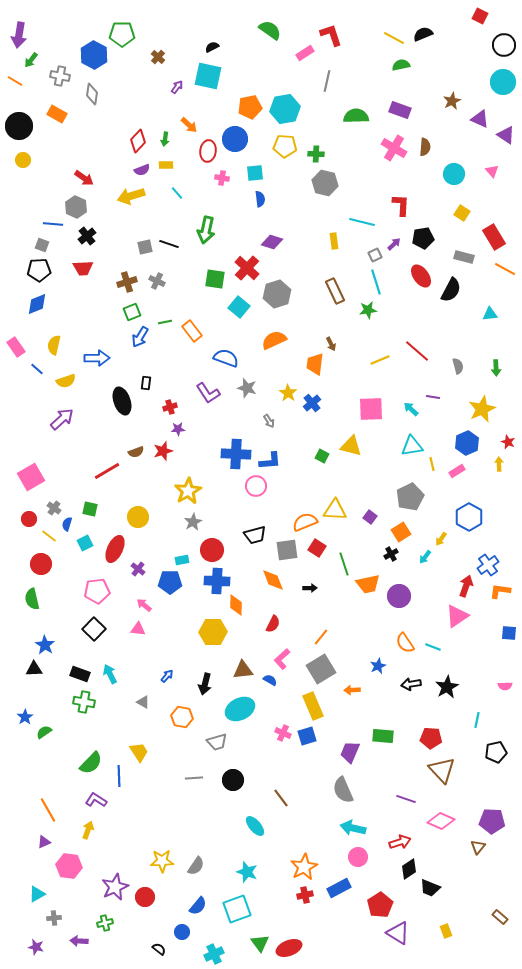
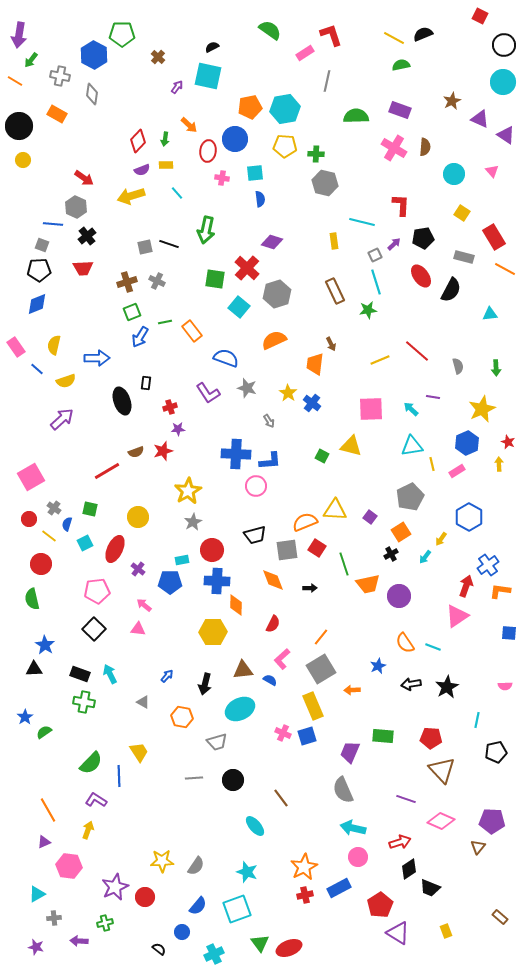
blue cross at (312, 403): rotated 12 degrees counterclockwise
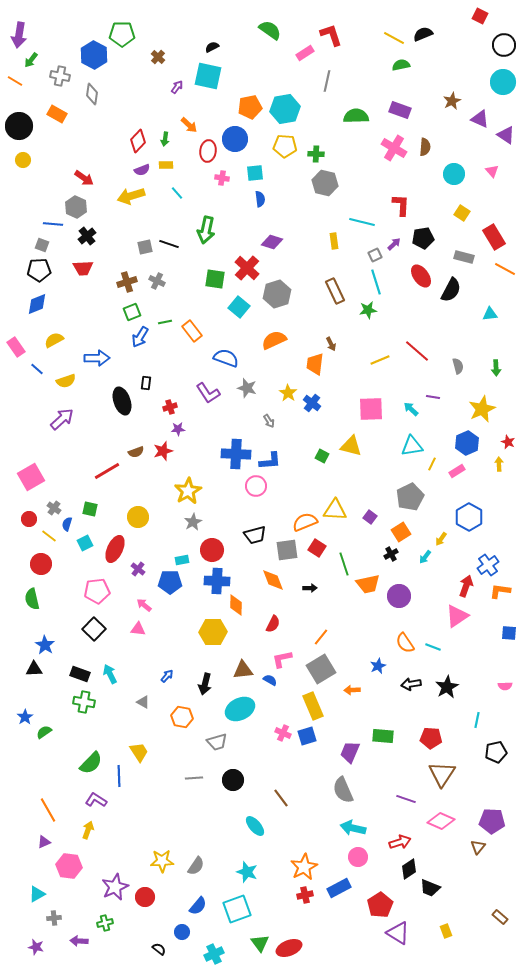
yellow semicircle at (54, 345): moved 5 px up; rotated 48 degrees clockwise
yellow line at (432, 464): rotated 40 degrees clockwise
pink L-shape at (282, 659): rotated 30 degrees clockwise
brown triangle at (442, 770): moved 4 px down; rotated 16 degrees clockwise
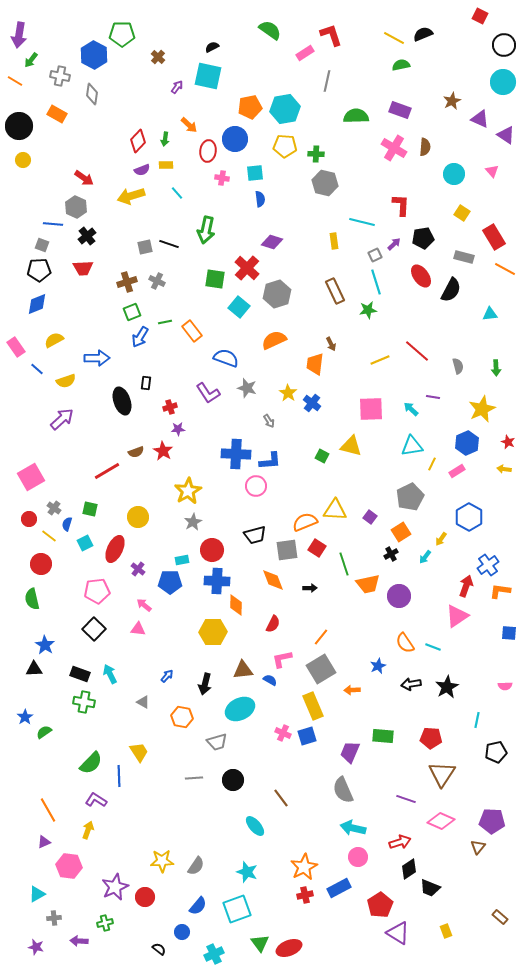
red star at (163, 451): rotated 24 degrees counterclockwise
yellow arrow at (499, 464): moved 5 px right, 5 px down; rotated 80 degrees counterclockwise
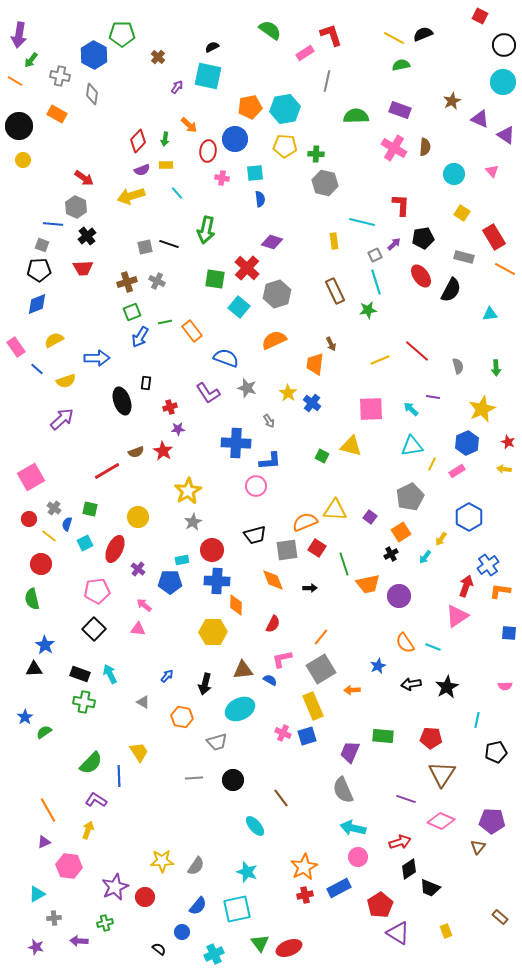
blue cross at (236, 454): moved 11 px up
cyan square at (237, 909): rotated 8 degrees clockwise
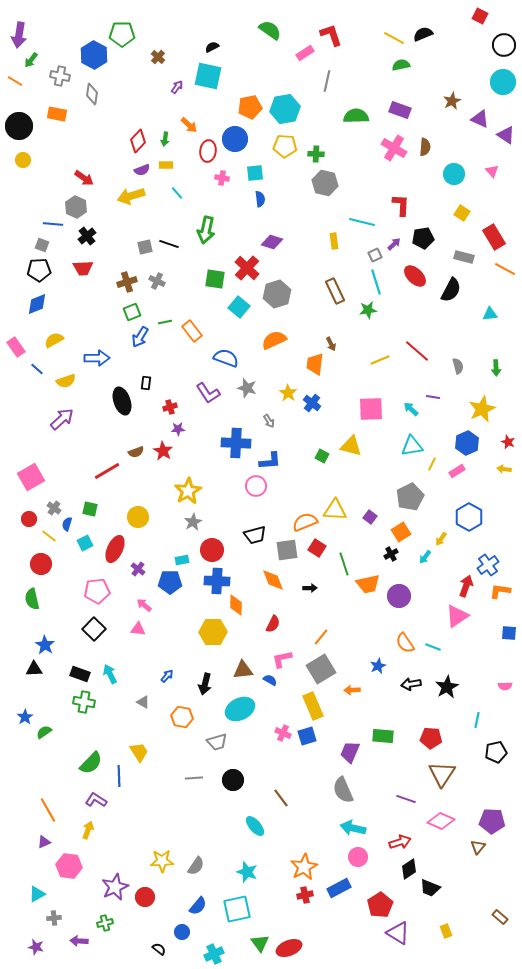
orange rectangle at (57, 114): rotated 18 degrees counterclockwise
red ellipse at (421, 276): moved 6 px left; rotated 10 degrees counterclockwise
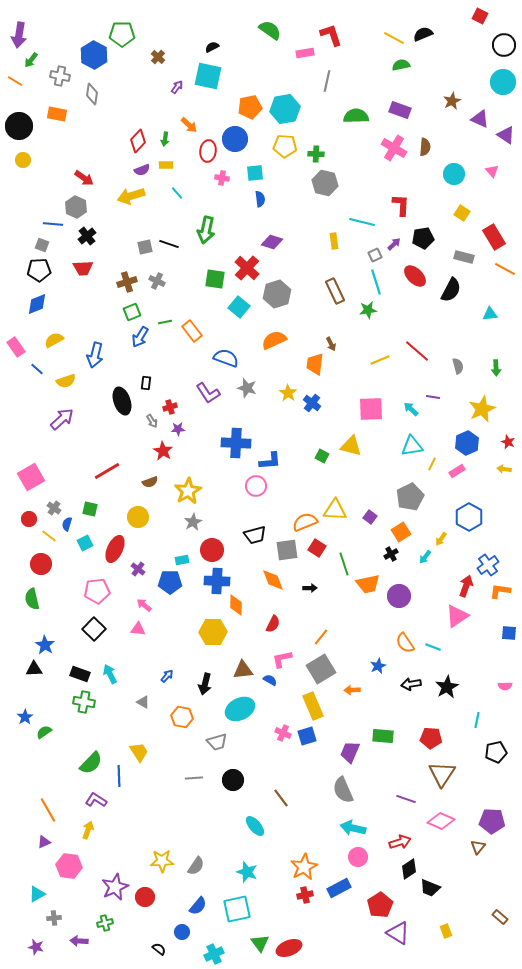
pink rectangle at (305, 53): rotated 24 degrees clockwise
blue arrow at (97, 358): moved 2 px left, 3 px up; rotated 105 degrees clockwise
gray arrow at (269, 421): moved 117 px left
brown semicircle at (136, 452): moved 14 px right, 30 px down
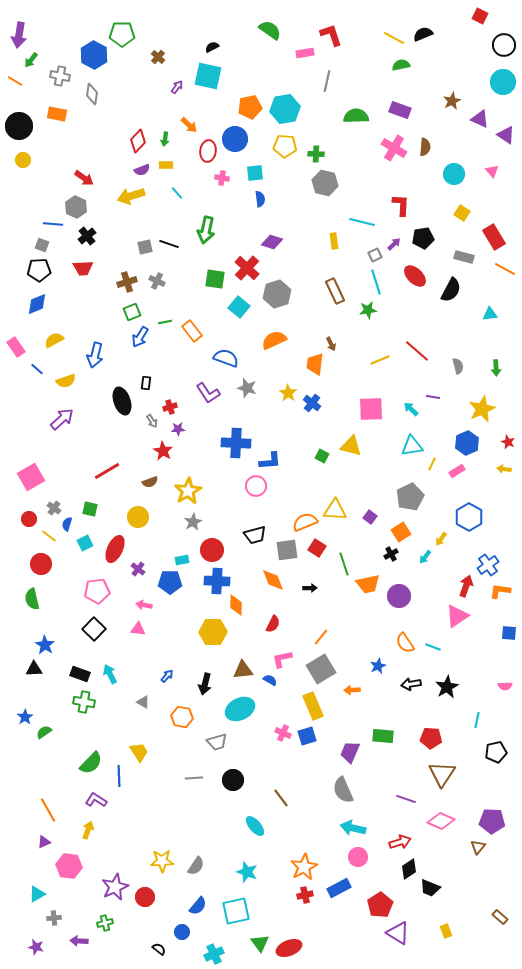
pink arrow at (144, 605): rotated 28 degrees counterclockwise
cyan square at (237, 909): moved 1 px left, 2 px down
